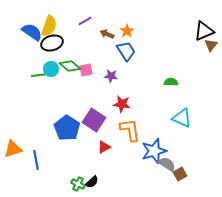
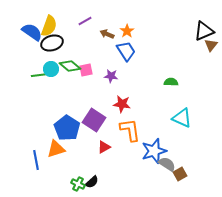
orange triangle: moved 43 px right
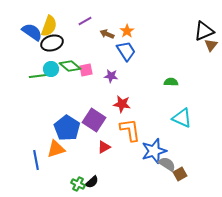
green line: moved 2 px left, 1 px down
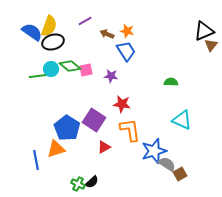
orange star: rotated 24 degrees counterclockwise
black ellipse: moved 1 px right, 1 px up
cyan triangle: moved 2 px down
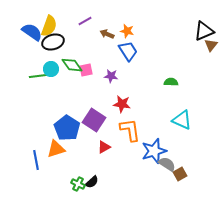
blue trapezoid: moved 2 px right
green diamond: moved 2 px right, 1 px up; rotated 15 degrees clockwise
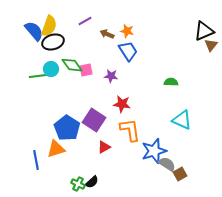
blue semicircle: moved 2 px right, 1 px up; rotated 15 degrees clockwise
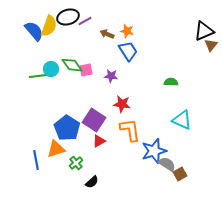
black ellipse: moved 15 px right, 25 px up
red triangle: moved 5 px left, 6 px up
green cross: moved 2 px left, 21 px up; rotated 24 degrees clockwise
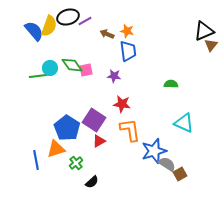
blue trapezoid: rotated 25 degrees clockwise
cyan circle: moved 1 px left, 1 px up
purple star: moved 3 px right
green semicircle: moved 2 px down
cyan triangle: moved 2 px right, 3 px down
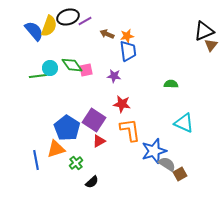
orange star: moved 5 px down; rotated 24 degrees counterclockwise
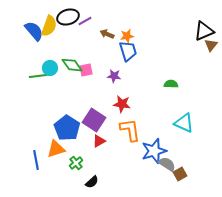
blue trapezoid: rotated 10 degrees counterclockwise
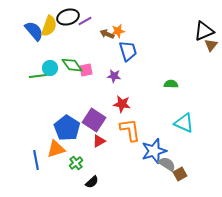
orange star: moved 9 px left, 5 px up
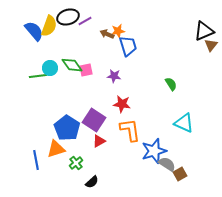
blue trapezoid: moved 5 px up
green semicircle: rotated 56 degrees clockwise
